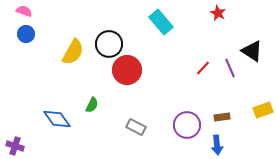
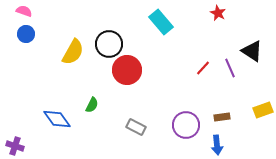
purple circle: moved 1 px left
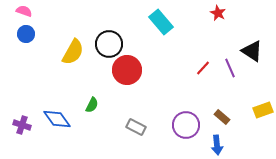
brown rectangle: rotated 49 degrees clockwise
purple cross: moved 7 px right, 21 px up
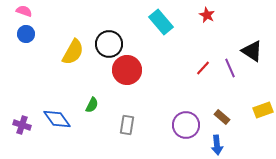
red star: moved 11 px left, 2 px down
gray rectangle: moved 9 px left, 2 px up; rotated 72 degrees clockwise
